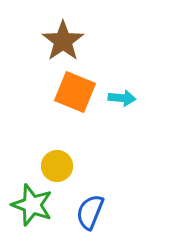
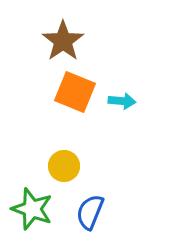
cyan arrow: moved 3 px down
yellow circle: moved 7 px right
green star: moved 4 px down
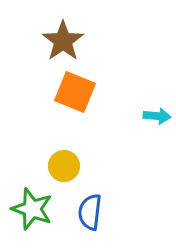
cyan arrow: moved 35 px right, 15 px down
blue semicircle: rotated 15 degrees counterclockwise
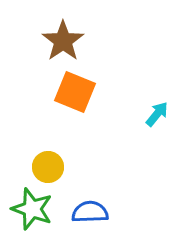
cyan arrow: moved 2 px up; rotated 56 degrees counterclockwise
yellow circle: moved 16 px left, 1 px down
blue semicircle: rotated 81 degrees clockwise
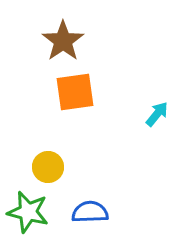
orange square: rotated 30 degrees counterclockwise
green star: moved 4 px left, 3 px down; rotated 6 degrees counterclockwise
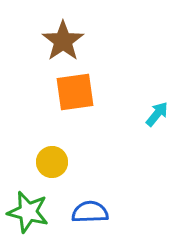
yellow circle: moved 4 px right, 5 px up
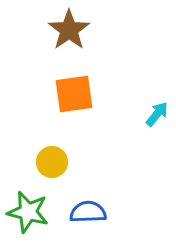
brown star: moved 6 px right, 11 px up
orange square: moved 1 px left, 2 px down
blue semicircle: moved 2 px left
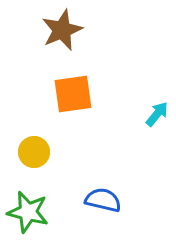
brown star: moved 7 px left; rotated 12 degrees clockwise
orange square: moved 1 px left
yellow circle: moved 18 px left, 10 px up
blue semicircle: moved 15 px right, 12 px up; rotated 15 degrees clockwise
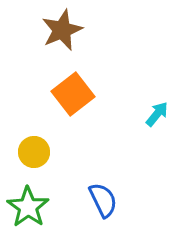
orange square: rotated 30 degrees counterclockwise
blue semicircle: rotated 51 degrees clockwise
green star: moved 5 px up; rotated 21 degrees clockwise
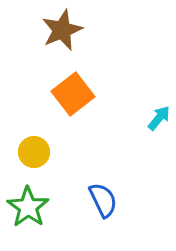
cyan arrow: moved 2 px right, 4 px down
